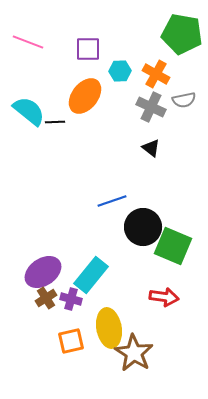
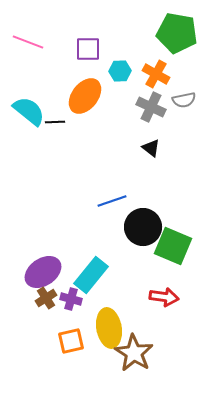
green pentagon: moved 5 px left, 1 px up
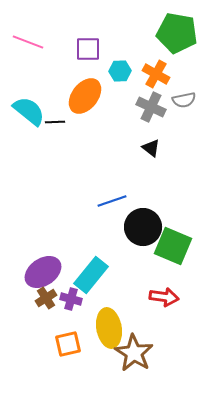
orange square: moved 3 px left, 3 px down
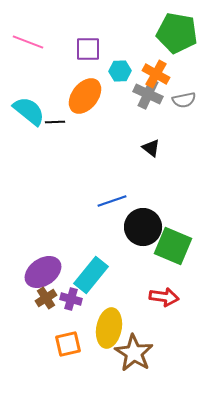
gray cross: moved 3 px left, 13 px up
yellow ellipse: rotated 21 degrees clockwise
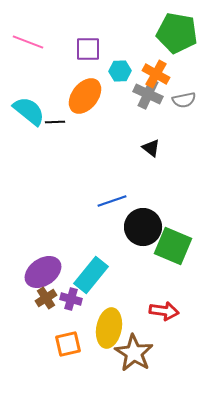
red arrow: moved 14 px down
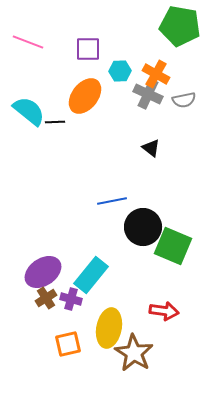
green pentagon: moved 3 px right, 7 px up
blue line: rotated 8 degrees clockwise
